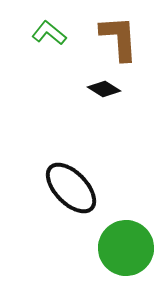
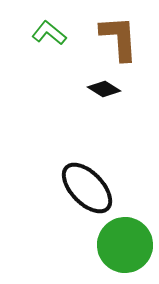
black ellipse: moved 16 px right
green circle: moved 1 px left, 3 px up
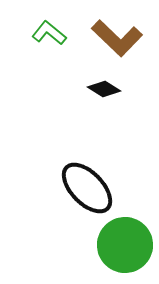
brown L-shape: moved 2 px left; rotated 138 degrees clockwise
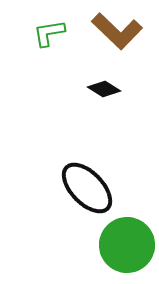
green L-shape: rotated 48 degrees counterclockwise
brown L-shape: moved 7 px up
green circle: moved 2 px right
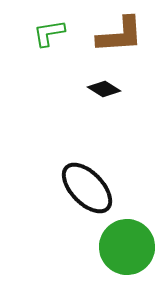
brown L-shape: moved 3 px right, 4 px down; rotated 48 degrees counterclockwise
green circle: moved 2 px down
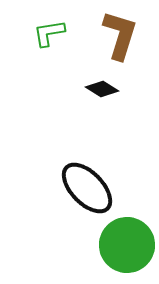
brown L-shape: rotated 69 degrees counterclockwise
black diamond: moved 2 px left
green circle: moved 2 px up
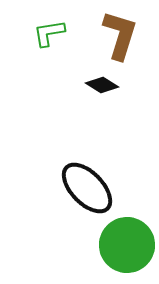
black diamond: moved 4 px up
